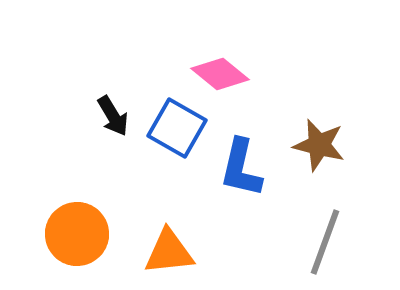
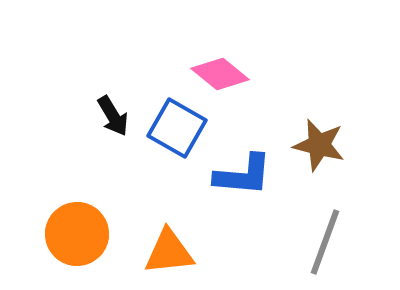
blue L-shape: moved 2 px right, 7 px down; rotated 98 degrees counterclockwise
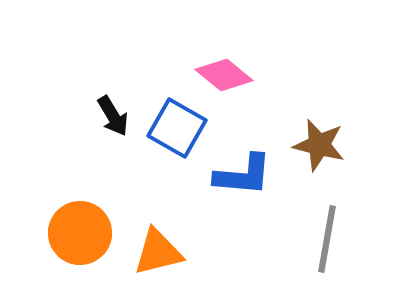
pink diamond: moved 4 px right, 1 px down
orange circle: moved 3 px right, 1 px up
gray line: moved 2 px right, 3 px up; rotated 10 degrees counterclockwise
orange triangle: moved 11 px left; rotated 8 degrees counterclockwise
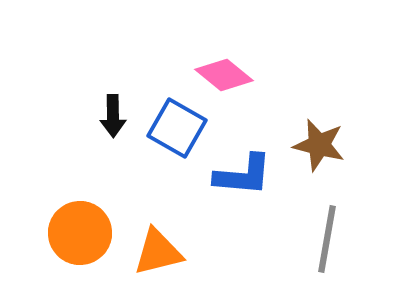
black arrow: rotated 30 degrees clockwise
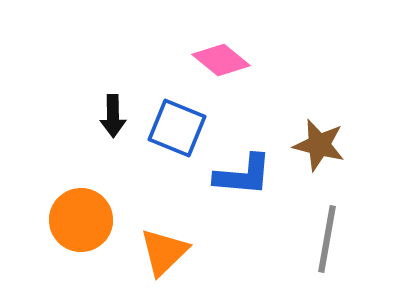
pink diamond: moved 3 px left, 15 px up
blue square: rotated 8 degrees counterclockwise
orange circle: moved 1 px right, 13 px up
orange triangle: moved 6 px right; rotated 30 degrees counterclockwise
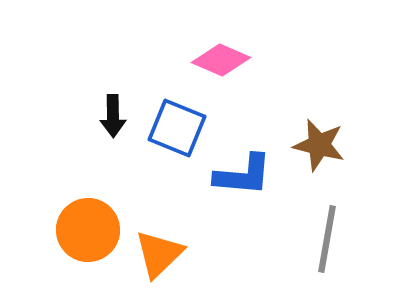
pink diamond: rotated 16 degrees counterclockwise
orange circle: moved 7 px right, 10 px down
orange triangle: moved 5 px left, 2 px down
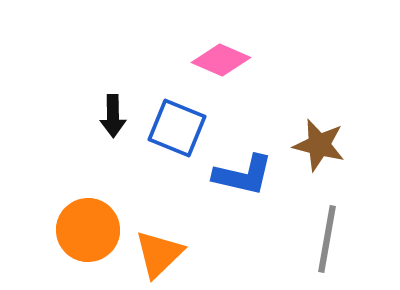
blue L-shape: rotated 8 degrees clockwise
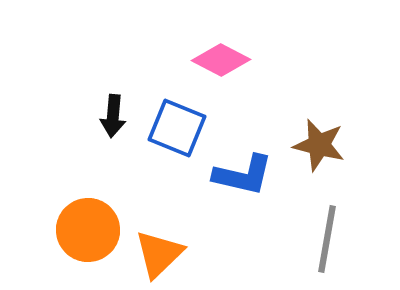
pink diamond: rotated 4 degrees clockwise
black arrow: rotated 6 degrees clockwise
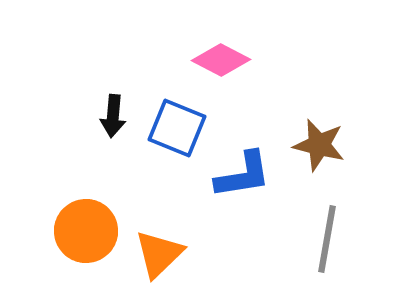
blue L-shape: rotated 22 degrees counterclockwise
orange circle: moved 2 px left, 1 px down
